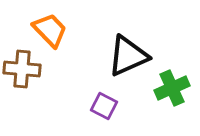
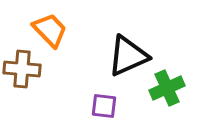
green cross: moved 5 px left
purple square: rotated 20 degrees counterclockwise
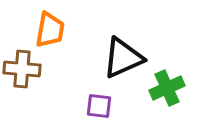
orange trapezoid: rotated 54 degrees clockwise
black triangle: moved 5 px left, 2 px down
purple square: moved 5 px left
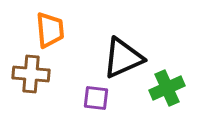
orange trapezoid: rotated 15 degrees counterclockwise
brown cross: moved 9 px right, 5 px down
purple square: moved 3 px left, 8 px up
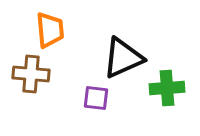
green cross: rotated 20 degrees clockwise
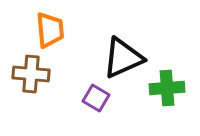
purple square: rotated 24 degrees clockwise
